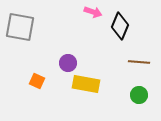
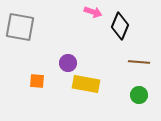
orange square: rotated 21 degrees counterclockwise
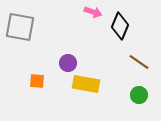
brown line: rotated 30 degrees clockwise
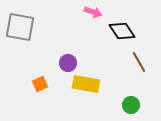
black diamond: moved 2 px right, 5 px down; rotated 56 degrees counterclockwise
brown line: rotated 25 degrees clockwise
orange square: moved 3 px right, 3 px down; rotated 28 degrees counterclockwise
green circle: moved 8 px left, 10 px down
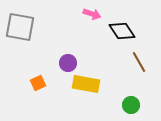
pink arrow: moved 1 px left, 2 px down
orange square: moved 2 px left, 1 px up
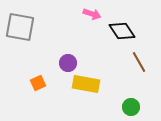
green circle: moved 2 px down
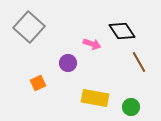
pink arrow: moved 30 px down
gray square: moved 9 px right; rotated 32 degrees clockwise
yellow rectangle: moved 9 px right, 14 px down
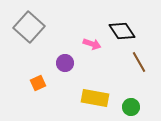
purple circle: moved 3 px left
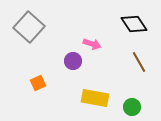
black diamond: moved 12 px right, 7 px up
purple circle: moved 8 px right, 2 px up
green circle: moved 1 px right
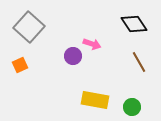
purple circle: moved 5 px up
orange square: moved 18 px left, 18 px up
yellow rectangle: moved 2 px down
